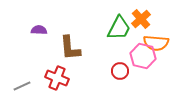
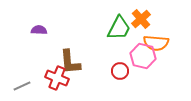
brown L-shape: moved 14 px down
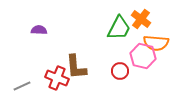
orange cross: rotated 12 degrees counterclockwise
brown L-shape: moved 6 px right, 5 px down
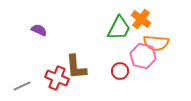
purple semicircle: rotated 21 degrees clockwise
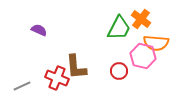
red circle: moved 1 px left
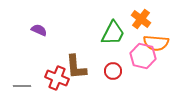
green trapezoid: moved 6 px left, 5 px down
red circle: moved 6 px left
gray line: rotated 24 degrees clockwise
